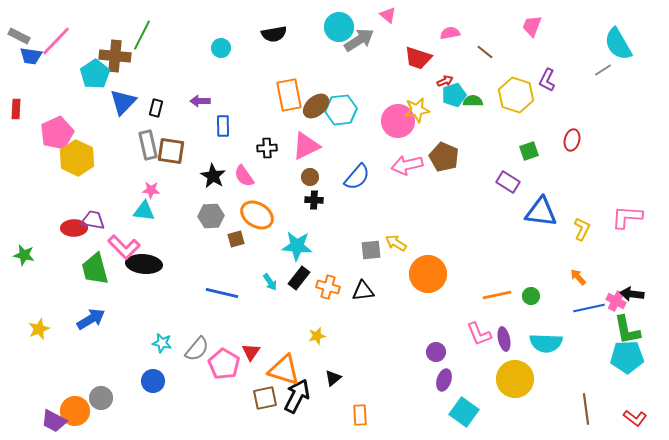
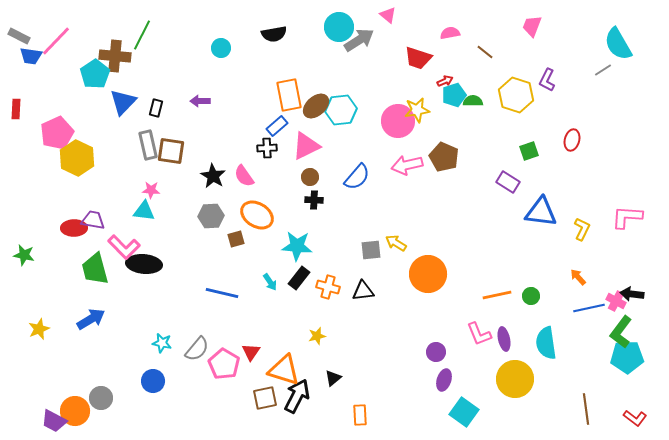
blue rectangle at (223, 126): moved 54 px right; rotated 50 degrees clockwise
green L-shape at (627, 330): moved 6 px left, 2 px down; rotated 48 degrees clockwise
cyan semicircle at (546, 343): rotated 80 degrees clockwise
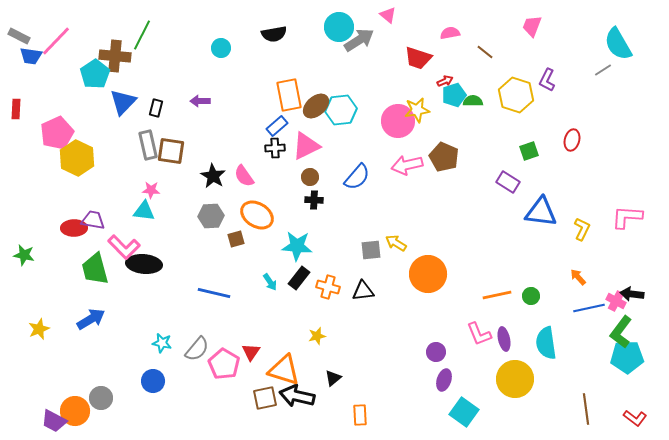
black cross at (267, 148): moved 8 px right
blue line at (222, 293): moved 8 px left
black arrow at (297, 396): rotated 104 degrees counterclockwise
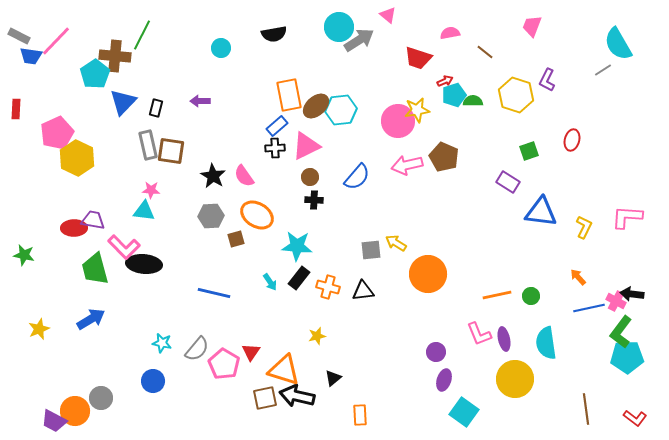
yellow L-shape at (582, 229): moved 2 px right, 2 px up
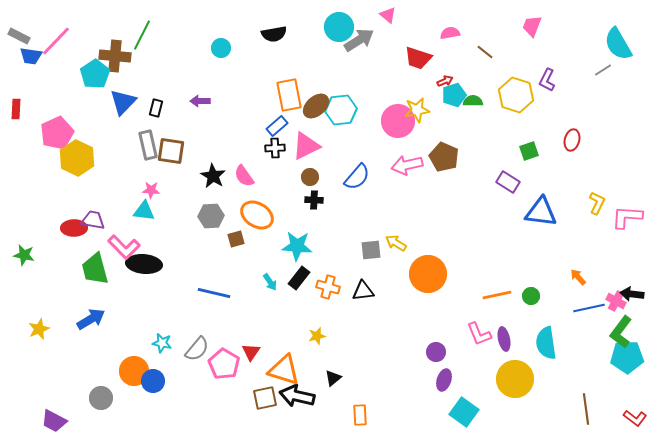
yellow L-shape at (584, 227): moved 13 px right, 24 px up
orange circle at (75, 411): moved 59 px right, 40 px up
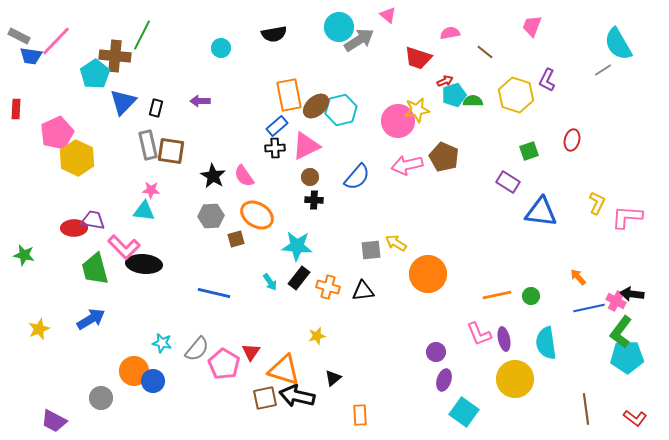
cyan hexagon at (341, 110): rotated 8 degrees counterclockwise
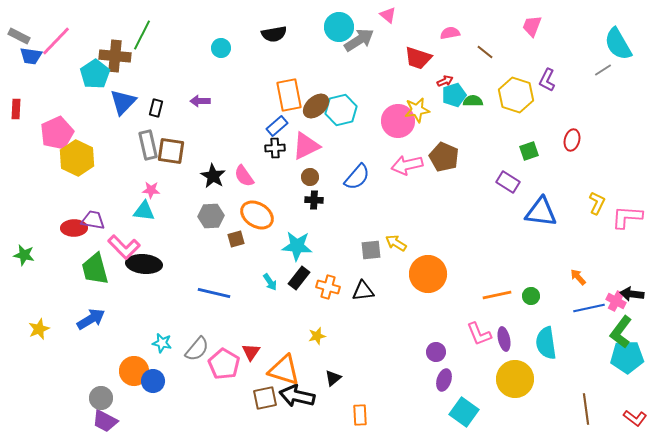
purple trapezoid at (54, 421): moved 51 px right
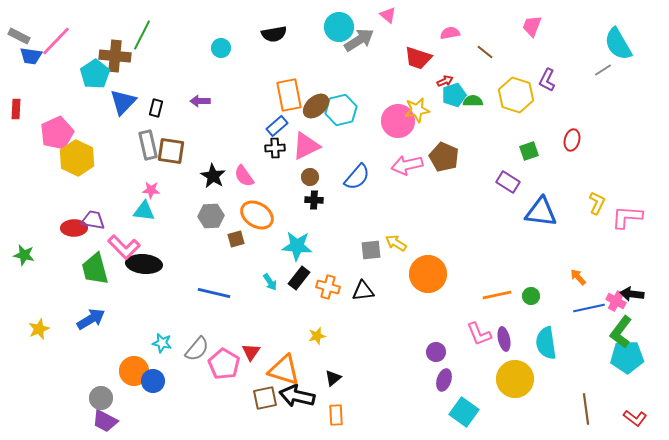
orange rectangle at (360, 415): moved 24 px left
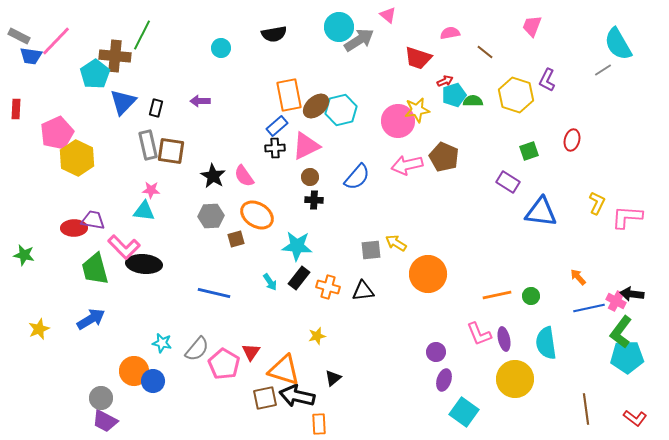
orange rectangle at (336, 415): moved 17 px left, 9 px down
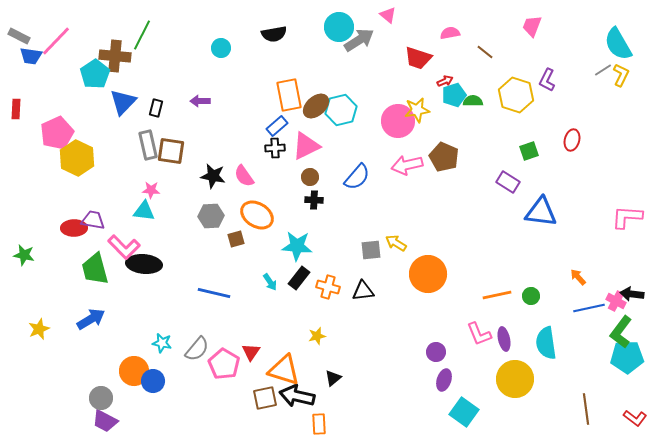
black star at (213, 176): rotated 20 degrees counterclockwise
yellow L-shape at (597, 203): moved 24 px right, 128 px up
